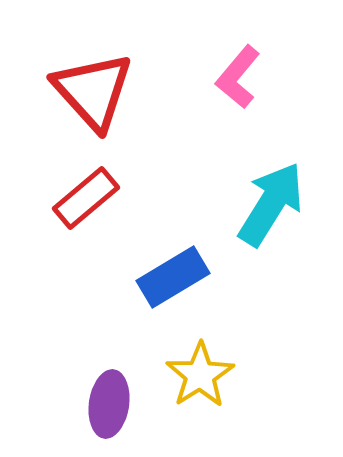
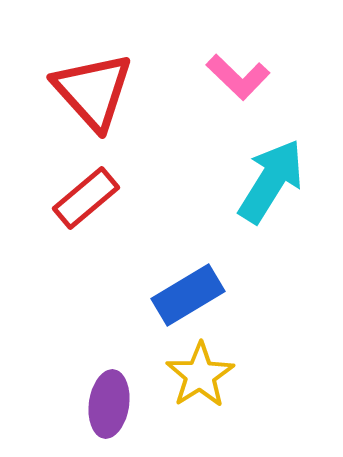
pink L-shape: rotated 86 degrees counterclockwise
cyan arrow: moved 23 px up
blue rectangle: moved 15 px right, 18 px down
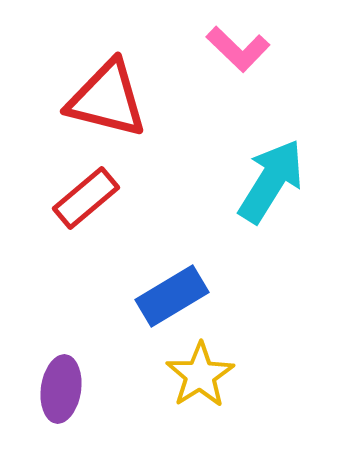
pink L-shape: moved 28 px up
red triangle: moved 14 px right, 8 px down; rotated 34 degrees counterclockwise
blue rectangle: moved 16 px left, 1 px down
purple ellipse: moved 48 px left, 15 px up
